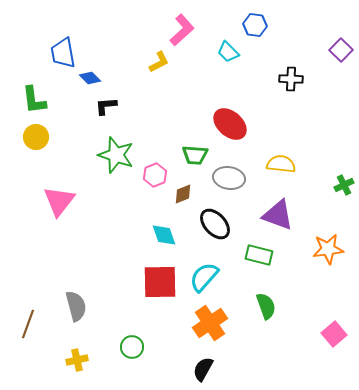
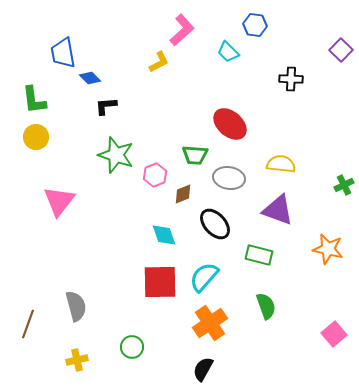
purple triangle: moved 5 px up
orange star: rotated 20 degrees clockwise
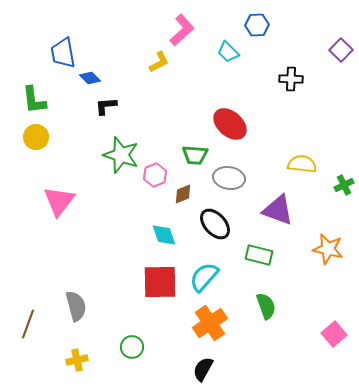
blue hexagon: moved 2 px right; rotated 10 degrees counterclockwise
green star: moved 5 px right
yellow semicircle: moved 21 px right
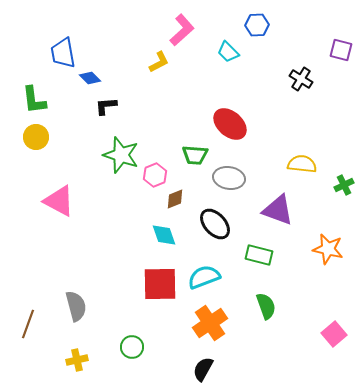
purple square: rotated 30 degrees counterclockwise
black cross: moved 10 px right; rotated 30 degrees clockwise
brown diamond: moved 8 px left, 5 px down
pink triangle: rotated 40 degrees counterclockwise
cyan semicircle: rotated 28 degrees clockwise
red square: moved 2 px down
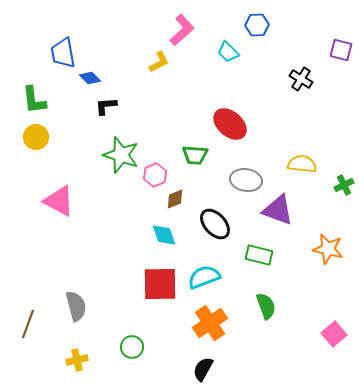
gray ellipse: moved 17 px right, 2 px down
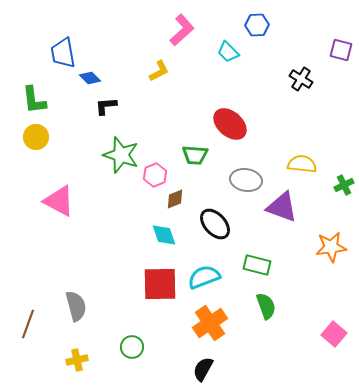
yellow L-shape: moved 9 px down
purple triangle: moved 4 px right, 3 px up
orange star: moved 3 px right, 2 px up; rotated 20 degrees counterclockwise
green rectangle: moved 2 px left, 10 px down
pink square: rotated 10 degrees counterclockwise
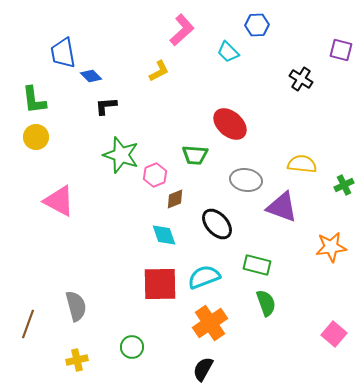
blue diamond: moved 1 px right, 2 px up
black ellipse: moved 2 px right
green semicircle: moved 3 px up
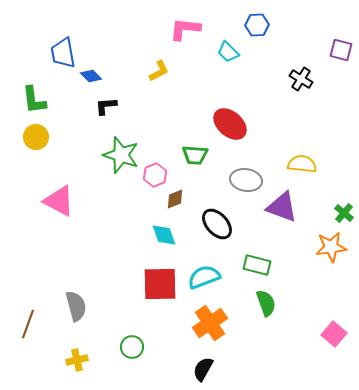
pink L-shape: moved 3 px right, 1 px up; rotated 132 degrees counterclockwise
green cross: moved 28 px down; rotated 24 degrees counterclockwise
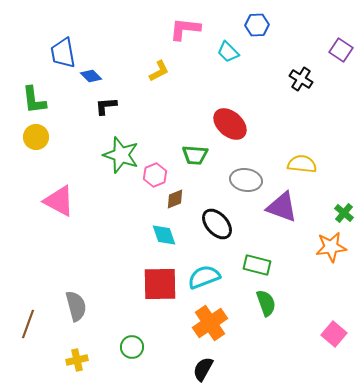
purple square: rotated 20 degrees clockwise
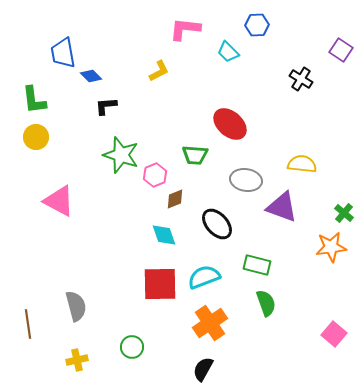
brown line: rotated 28 degrees counterclockwise
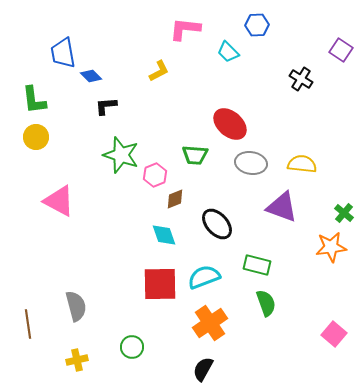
gray ellipse: moved 5 px right, 17 px up
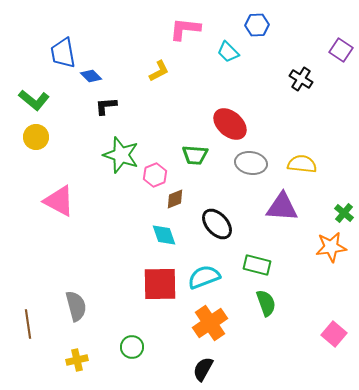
green L-shape: rotated 44 degrees counterclockwise
purple triangle: rotated 16 degrees counterclockwise
